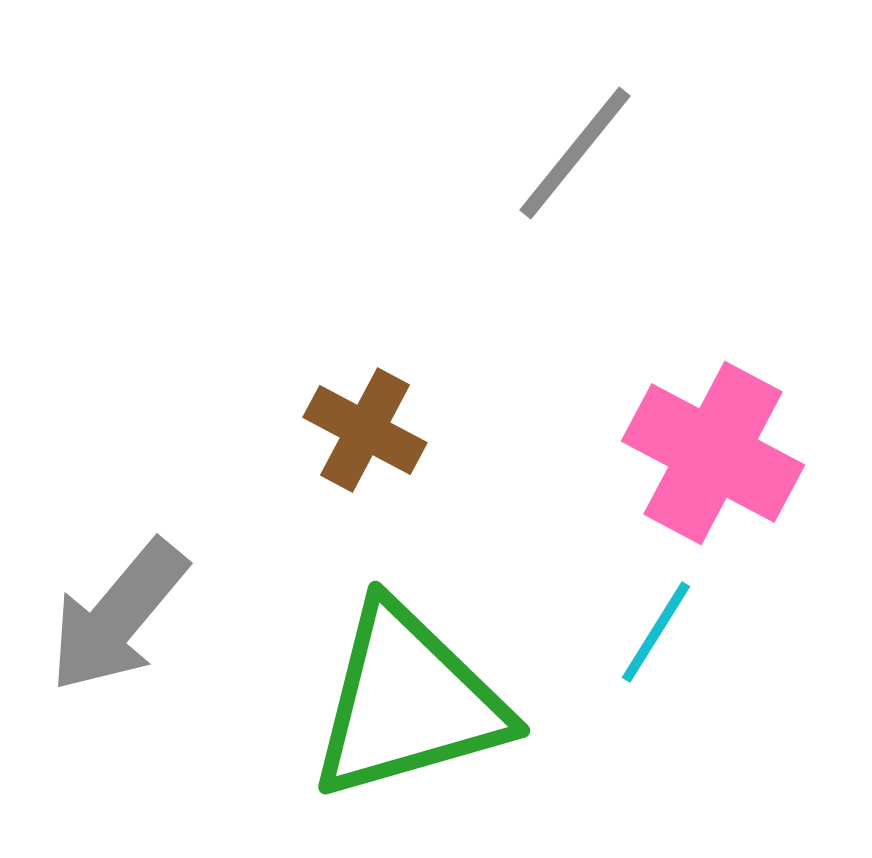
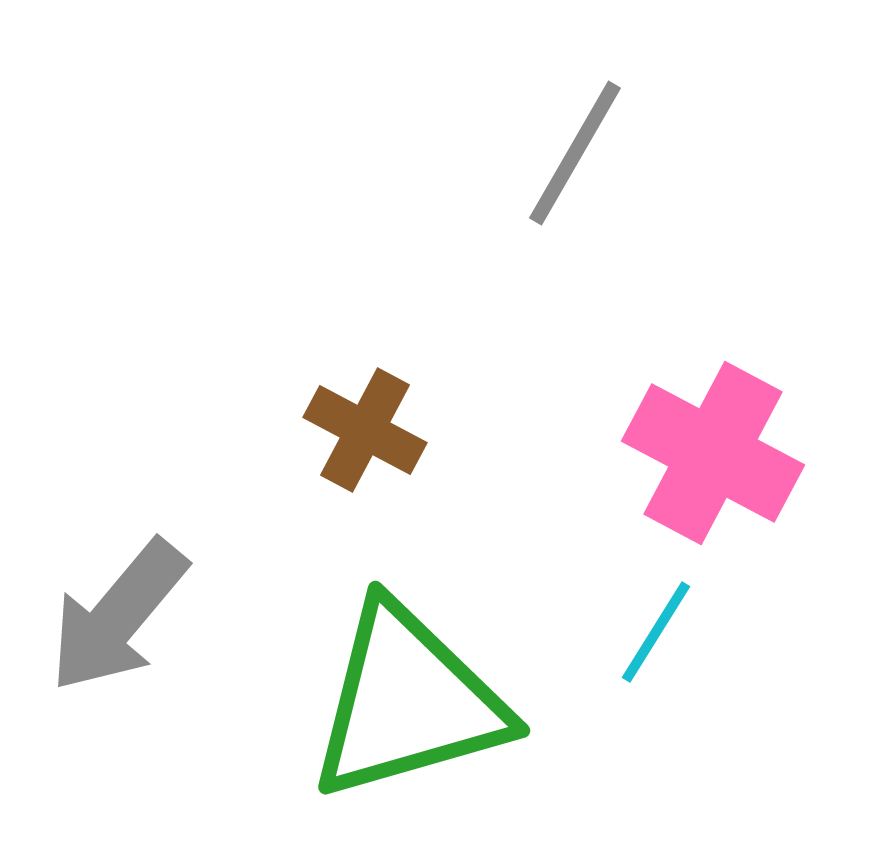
gray line: rotated 9 degrees counterclockwise
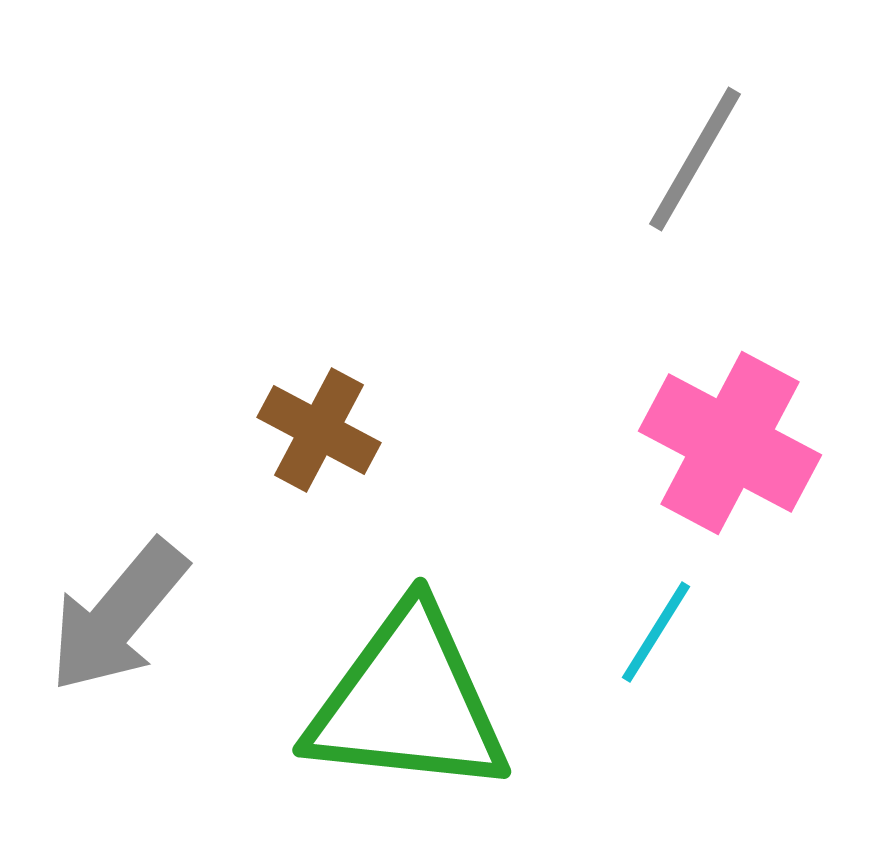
gray line: moved 120 px right, 6 px down
brown cross: moved 46 px left
pink cross: moved 17 px right, 10 px up
green triangle: rotated 22 degrees clockwise
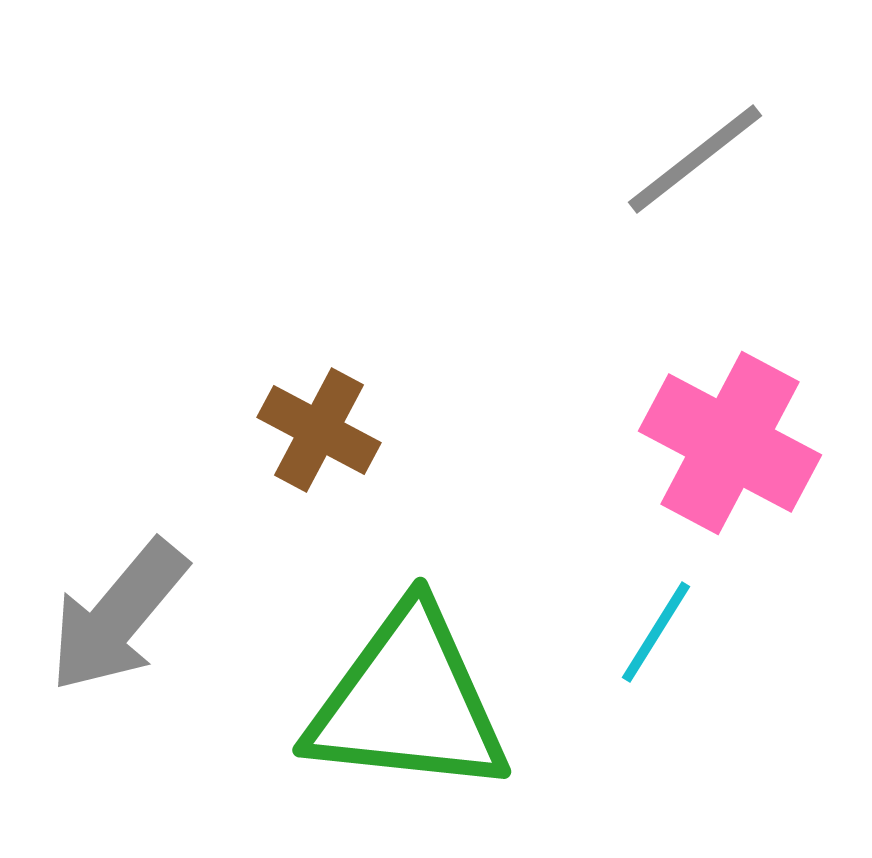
gray line: rotated 22 degrees clockwise
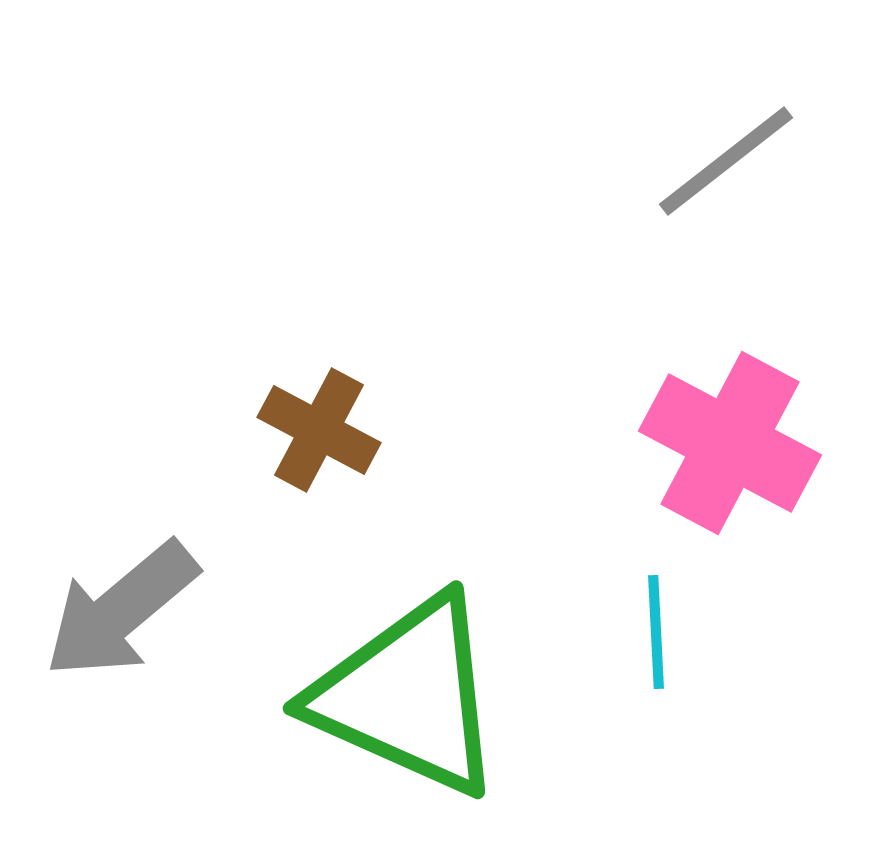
gray line: moved 31 px right, 2 px down
gray arrow: moved 3 px right, 6 px up; rotated 10 degrees clockwise
cyan line: rotated 35 degrees counterclockwise
green triangle: moved 6 px up; rotated 18 degrees clockwise
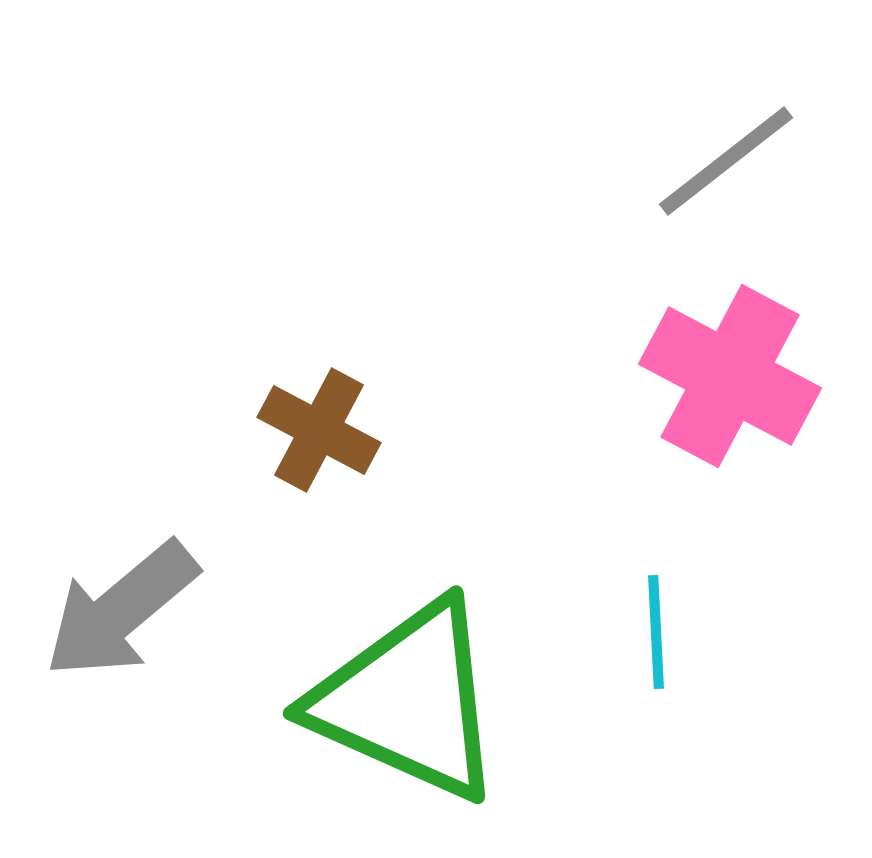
pink cross: moved 67 px up
green triangle: moved 5 px down
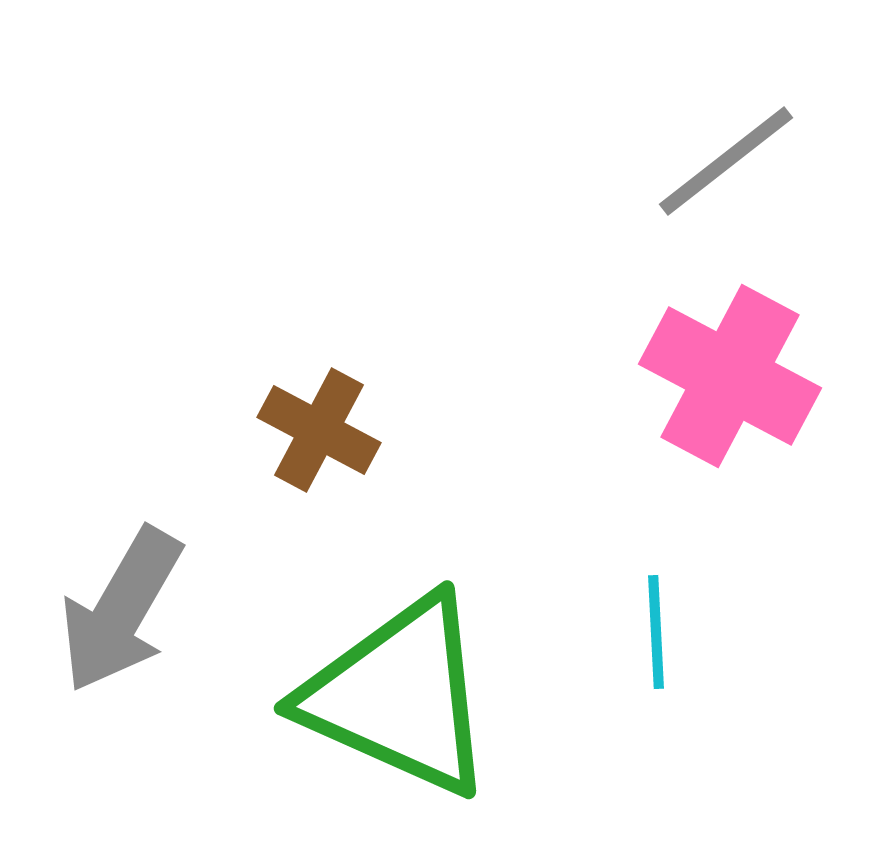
gray arrow: rotated 20 degrees counterclockwise
green triangle: moved 9 px left, 5 px up
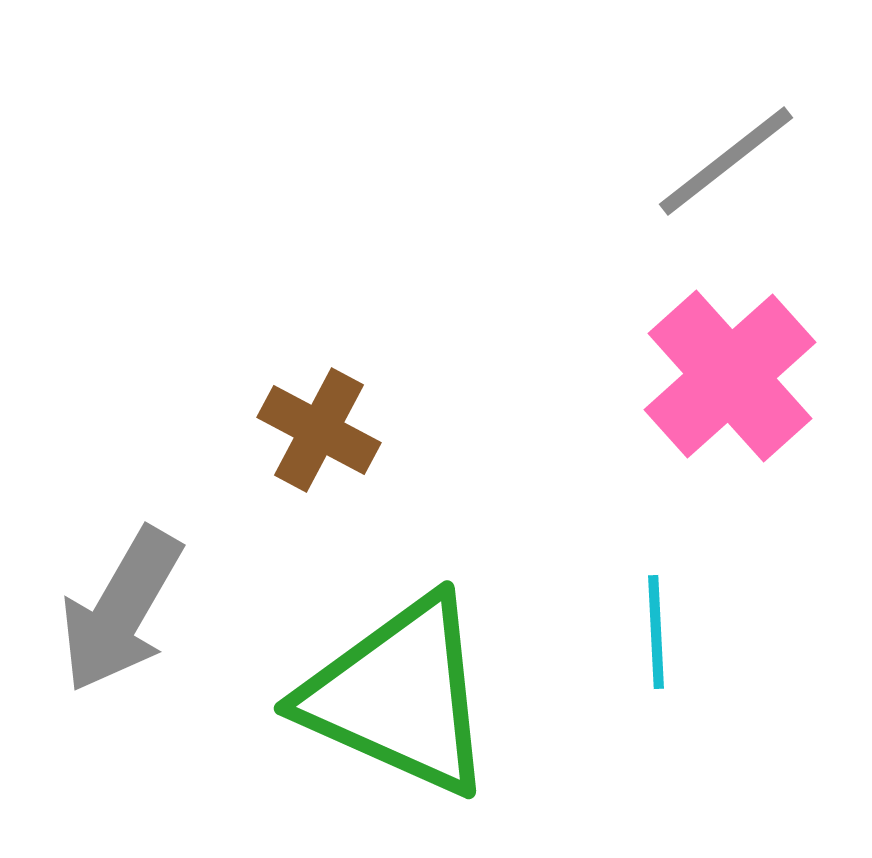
pink cross: rotated 20 degrees clockwise
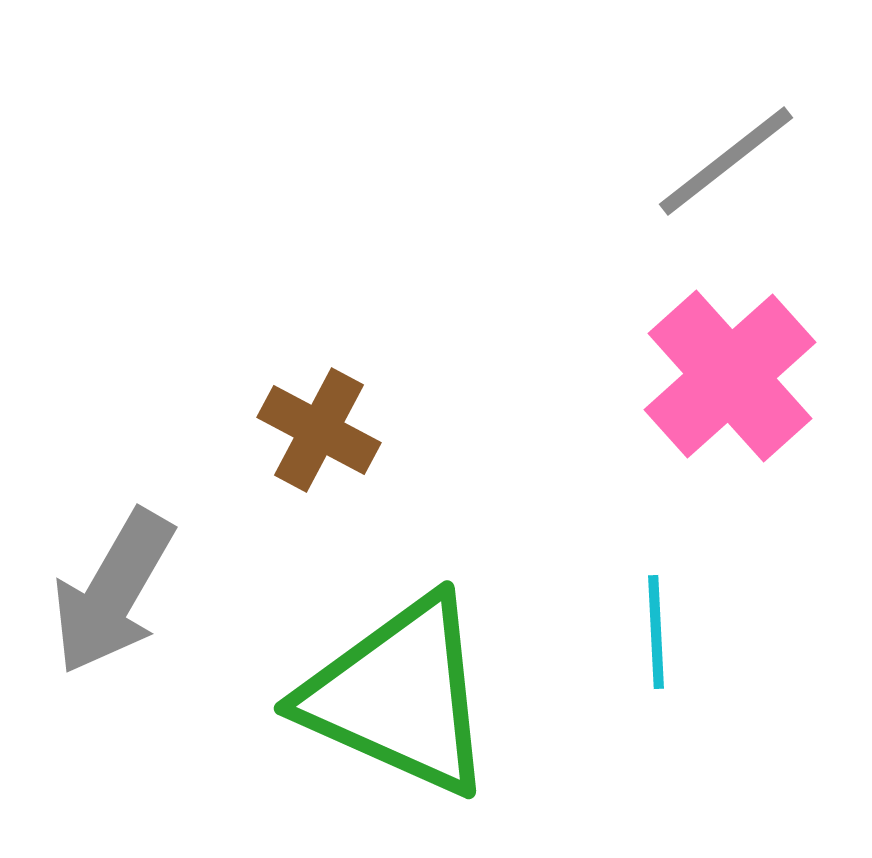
gray arrow: moved 8 px left, 18 px up
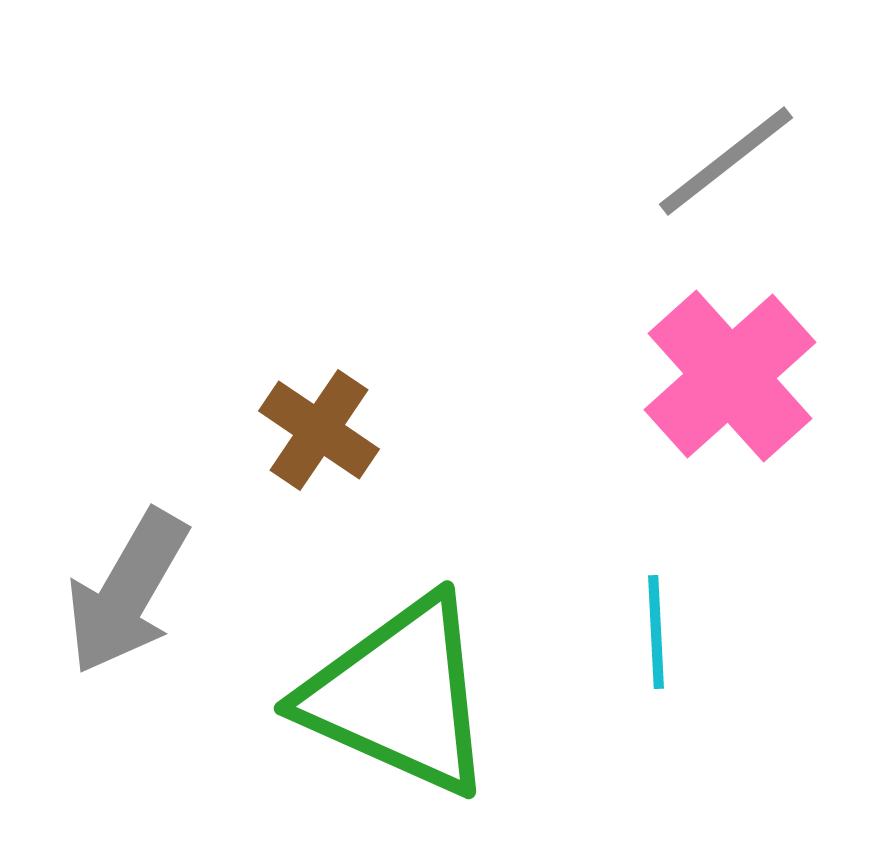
brown cross: rotated 6 degrees clockwise
gray arrow: moved 14 px right
